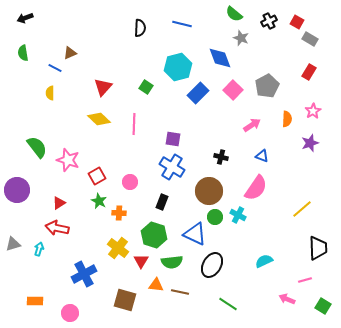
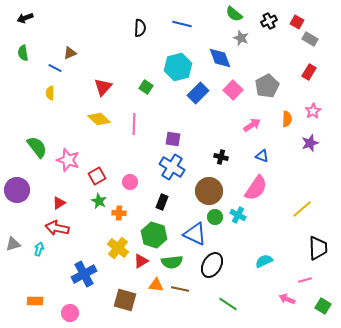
red triangle at (141, 261): rotated 28 degrees clockwise
brown line at (180, 292): moved 3 px up
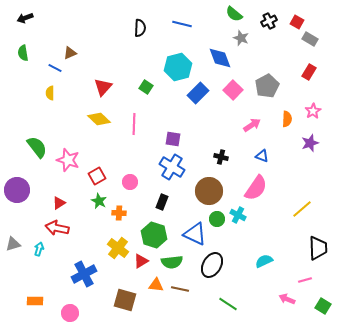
green circle at (215, 217): moved 2 px right, 2 px down
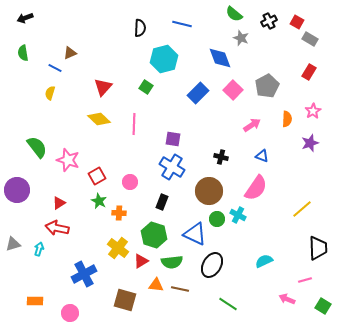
cyan hexagon at (178, 67): moved 14 px left, 8 px up
yellow semicircle at (50, 93): rotated 16 degrees clockwise
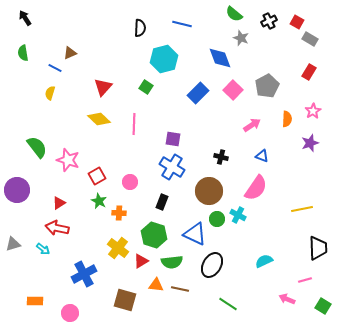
black arrow at (25, 18): rotated 77 degrees clockwise
yellow line at (302, 209): rotated 30 degrees clockwise
cyan arrow at (39, 249): moved 4 px right; rotated 112 degrees clockwise
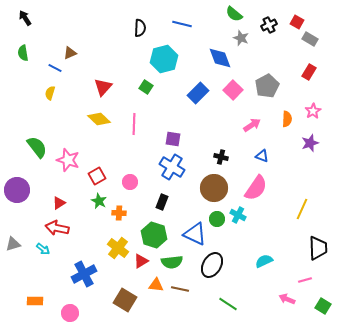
black cross at (269, 21): moved 4 px down
brown circle at (209, 191): moved 5 px right, 3 px up
yellow line at (302, 209): rotated 55 degrees counterclockwise
brown square at (125, 300): rotated 15 degrees clockwise
